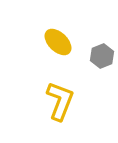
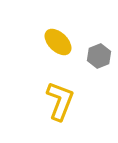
gray hexagon: moved 3 px left
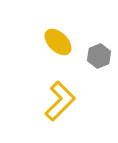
yellow L-shape: rotated 24 degrees clockwise
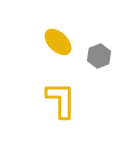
yellow L-shape: moved 1 px right, 1 px up; rotated 45 degrees counterclockwise
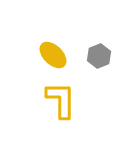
yellow ellipse: moved 5 px left, 13 px down
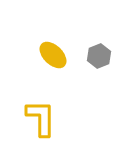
yellow L-shape: moved 20 px left, 18 px down
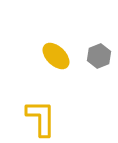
yellow ellipse: moved 3 px right, 1 px down
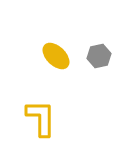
gray hexagon: rotated 10 degrees clockwise
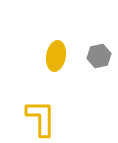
yellow ellipse: rotated 56 degrees clockwise
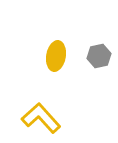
yellow L-shape: rotated 42 degrees counterclockwise
